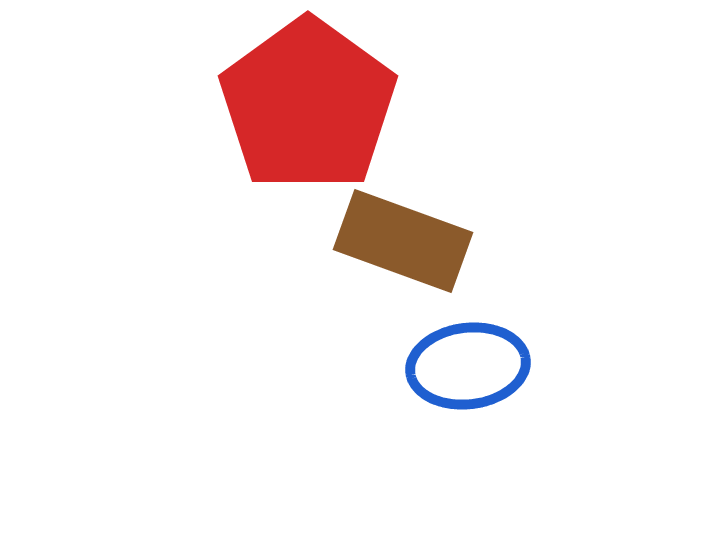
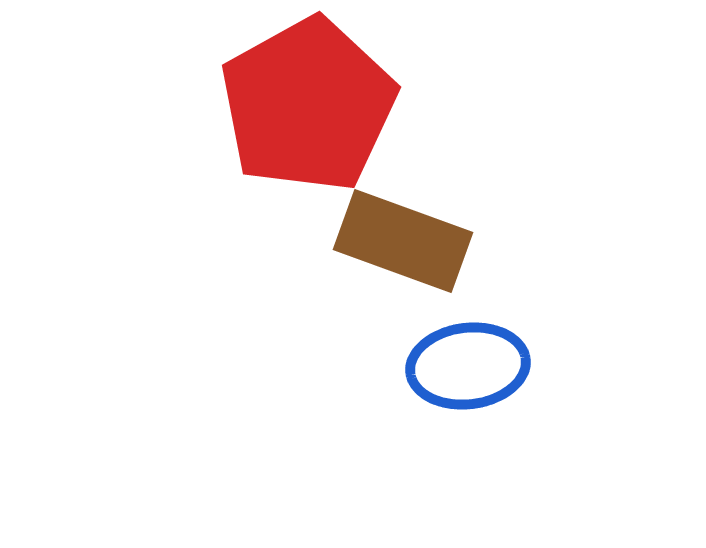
red pentagon: rotated 7 degrees clockwise
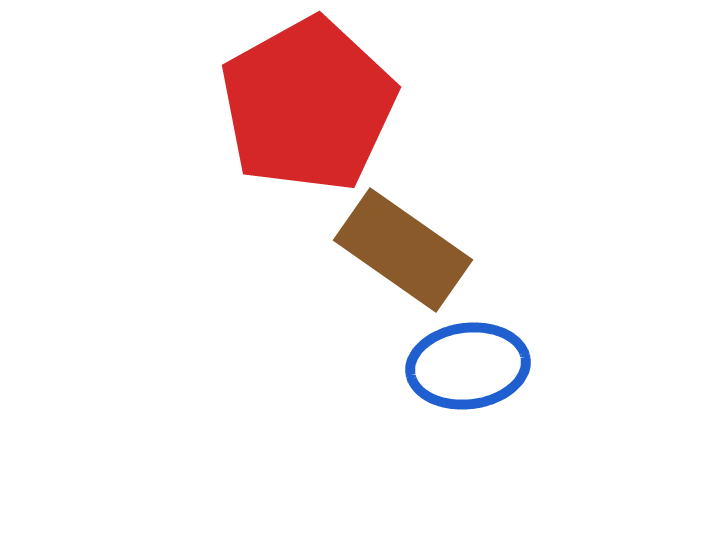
brown rectangle: moved 9 px down; rotated 15 degrees clockwise
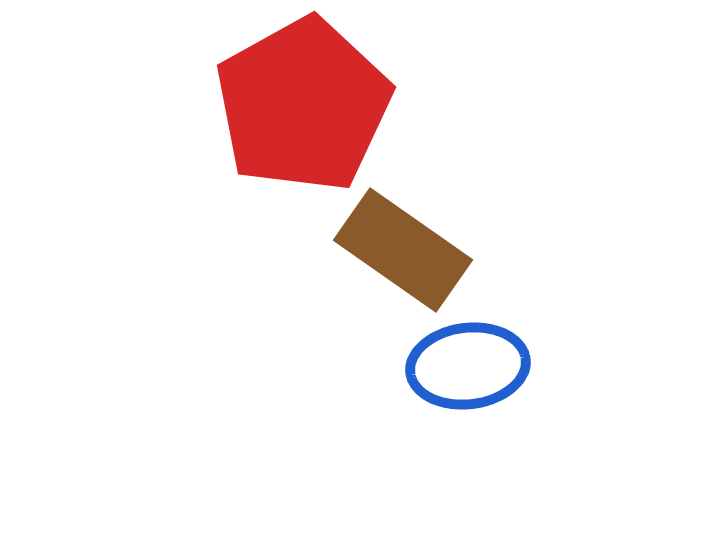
red pentagon: moved 5 px left
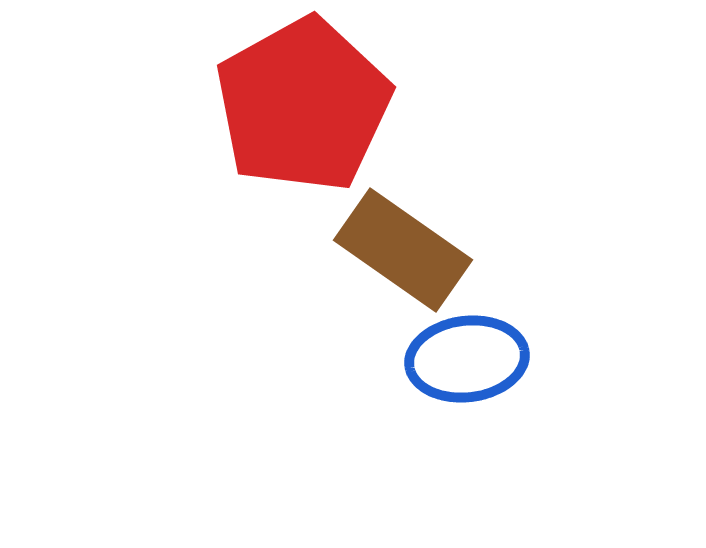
blue ellipse: moved 1 px left, 7 px up
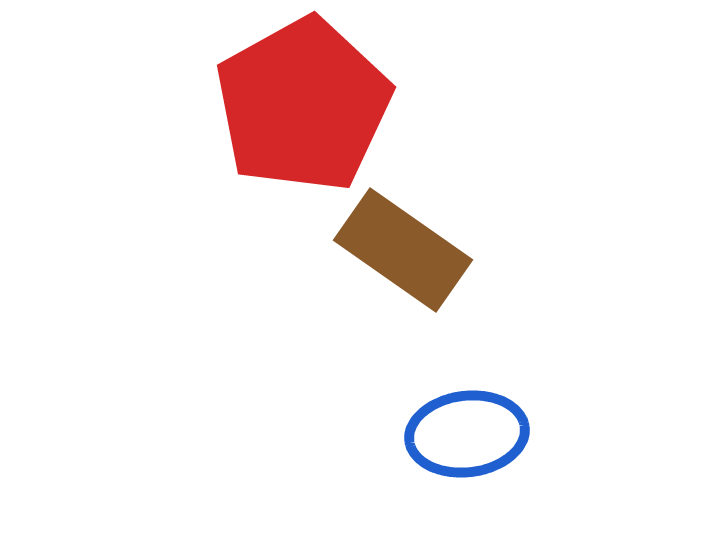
blue ellipse: moved 75 px down
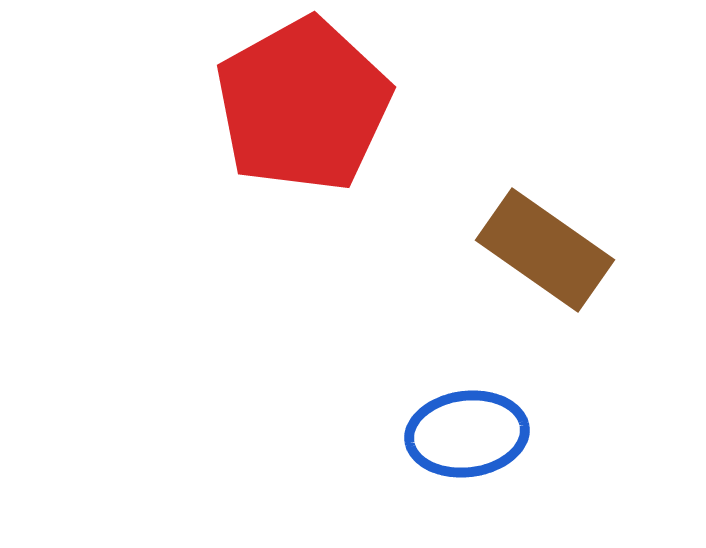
brown rectangle: moved 142 px right
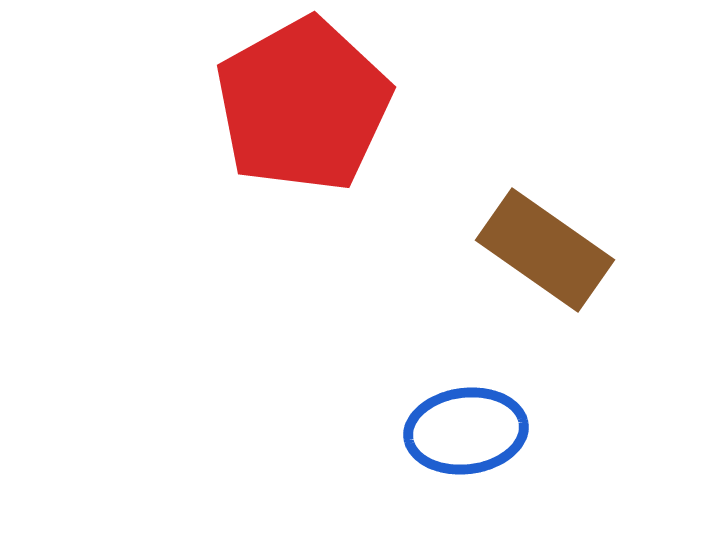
blue ellipse: moved 1 px left, 3 px up
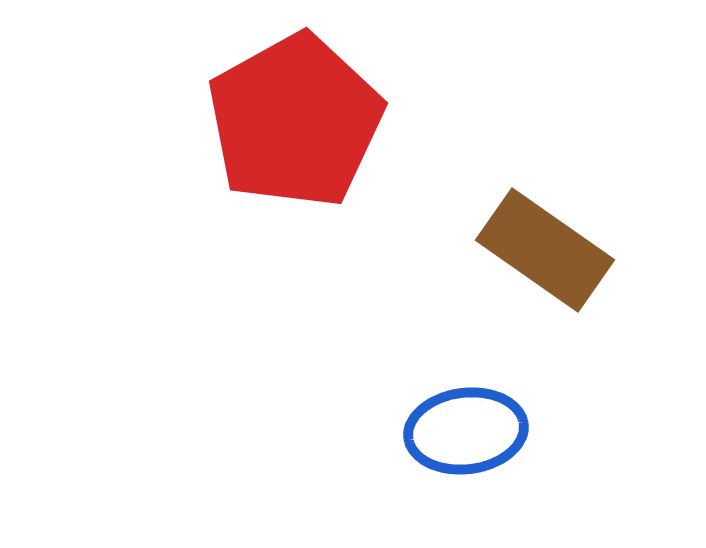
red pentagon: moved 8 px left, 16 px down
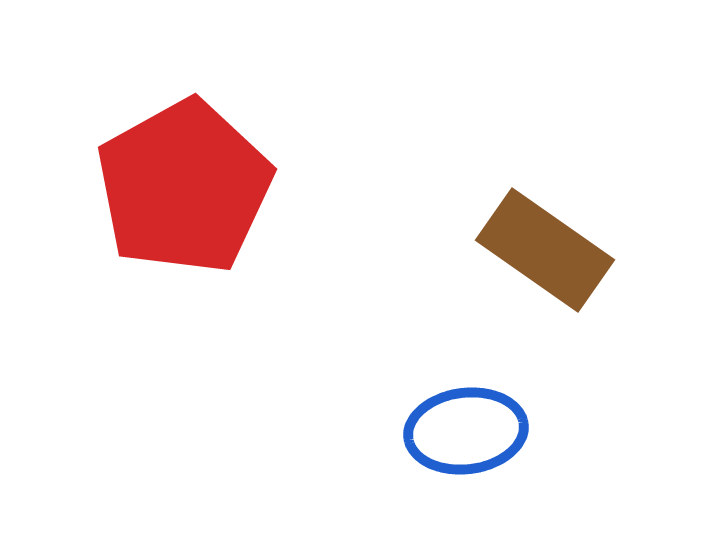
red pentagon: moved 111 px left, 66 px down
